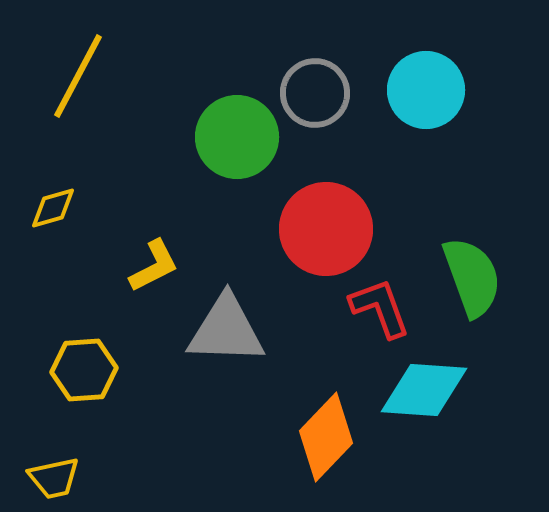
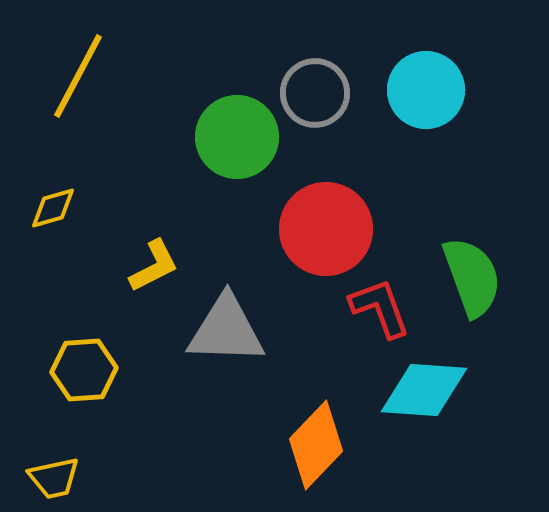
orange diamond: moved 10 px left, 8 px down
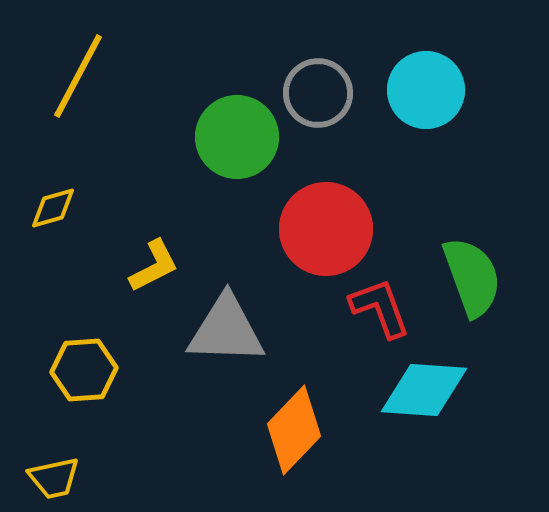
gray circle: moved 3 px right
orange diamond: moved 22 px left, 15 px up
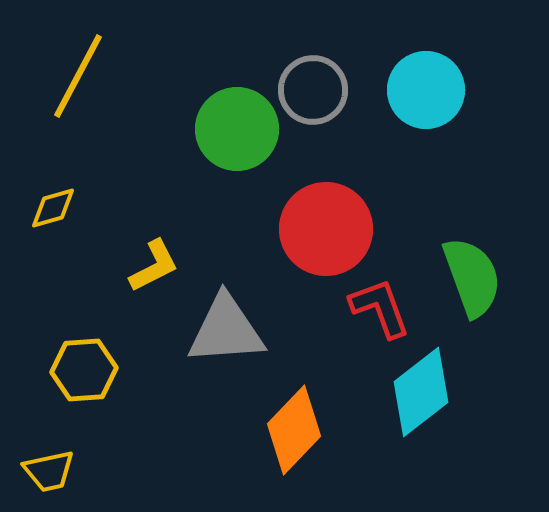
gray circle: moved 5 px left, 3 px up
green circle: moved 8 px up
gray triangle: rotated 6 degrees counterclockwise
cyan diamond: moved 3 px left, 2 px down; rotated 42 degrees counterclockwise
yellow trapezoid: moved 5 px left, 7 px up
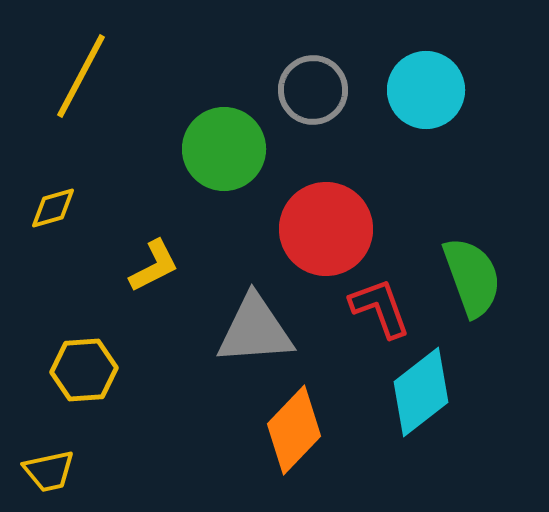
yellow line: moved 3 px right
green circle: moved 13 px left, 20 px down
gray triangle: moved 29 px right
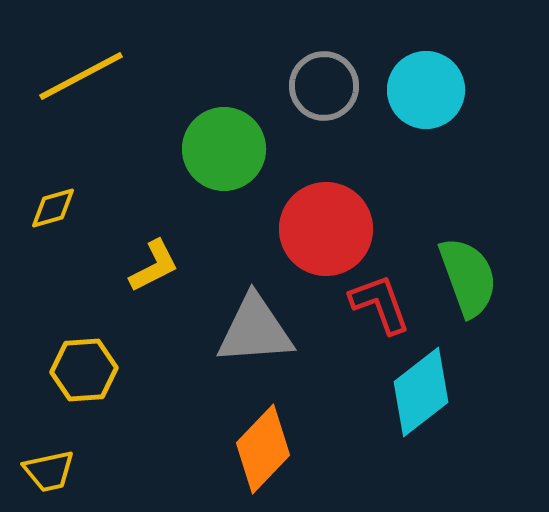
yellow line: rotated 34 degrees clockwise
gray circle: moved 11 px right, 4 px up
green semicircle: moved 4 px left
red L-shape: moved 4 px up
orange diamond: moved 31 px left, 19 px down
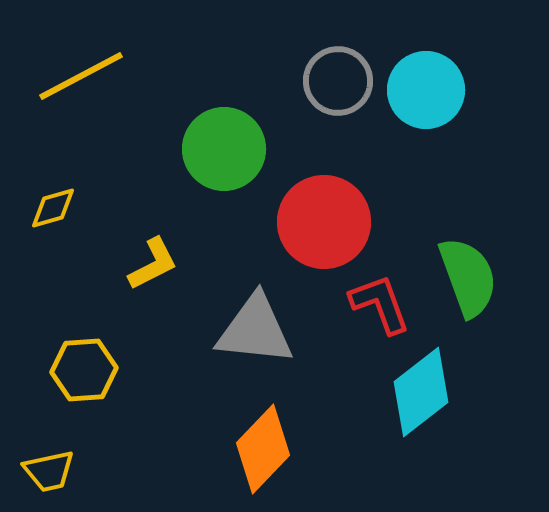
gray circle: moved 14 px right, 5 px up
red circle: moved 2 px left, 7 px up
yellow L-shape: moved 1 px left, 2 px up
gray triangle: rotated 10 degrees clockwise
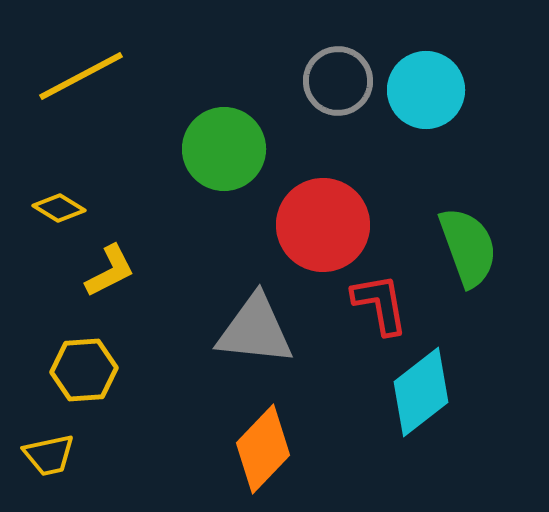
yellow diamond: moved 6 px right; rotated 48 degrees clockwise
red circle: moved 1 px left, 3 px down
yellow L-shape: moved 43 px left, 7 px down
green semicircle: moved 30 px up
red L-shape: rotated 10 degrees clockwise
yellow trapezoid: moved 16 px up
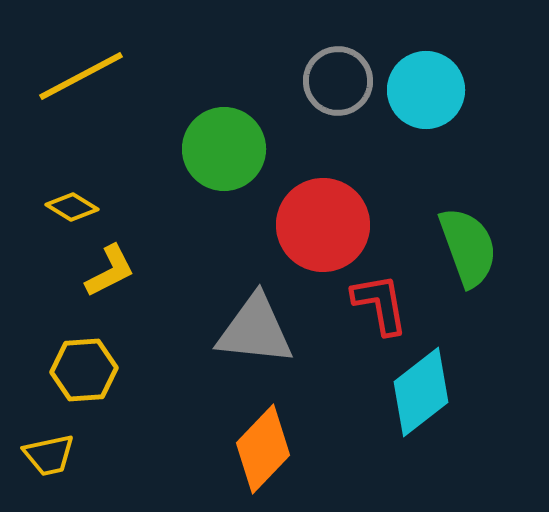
yellow diamond: moved 13 px right, 1 px up
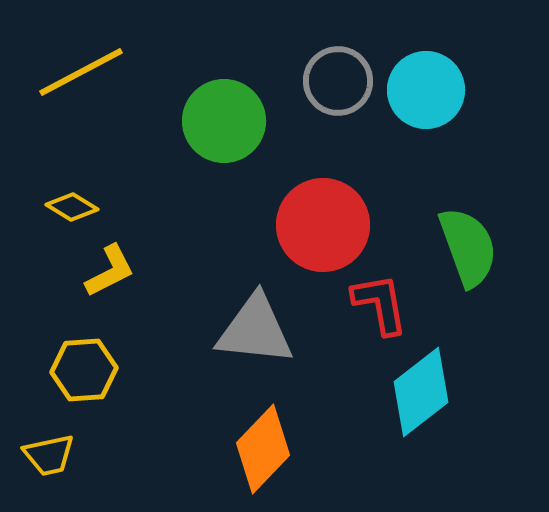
yellow line: moved 4 px up
green circle: moved 28 px up
